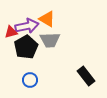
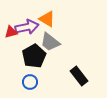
purple arrow: moved 1 px down
gray trapezoid: moved 2 px down; rotated 40 degrees clockwise
black pentagon: moved 8 px right, 9 px down
black rectangle: moved 7 px left
blue circle: moved 2 px down
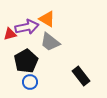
red triangle: moved 1 px left, 2 px down
black pentagon: moved 8 px left, 5 px down
black rectangle: moved 2 px right
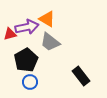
black pentagon: moved 1 px up
